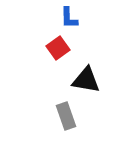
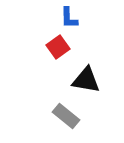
red square: moved 1 px up
gray rectangle: rotated 32 degrees counterclockwise
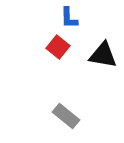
red square: rotated 15 degrees counterclockwise
black triangle: moved 17 px right, 25 px up
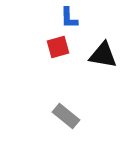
red square: rotated 35 degrees clockwise
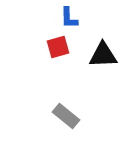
black triangle: rotated 12 degrees counterclockwise
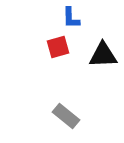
blue L-shape: moved 2 px right
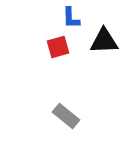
black triangle: moved 1 px right, 14 px up
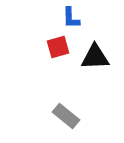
black triangle: moved 9 px left, 16 px down
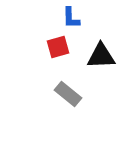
black triangle: moved 6 px right, 1 px up
gray rectangle: moved 2 px right, 22 px up
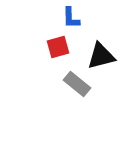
black triangle: rotated 12 degrees counterclockwise
gray rectangle: moved 9 px right, 10 px up
